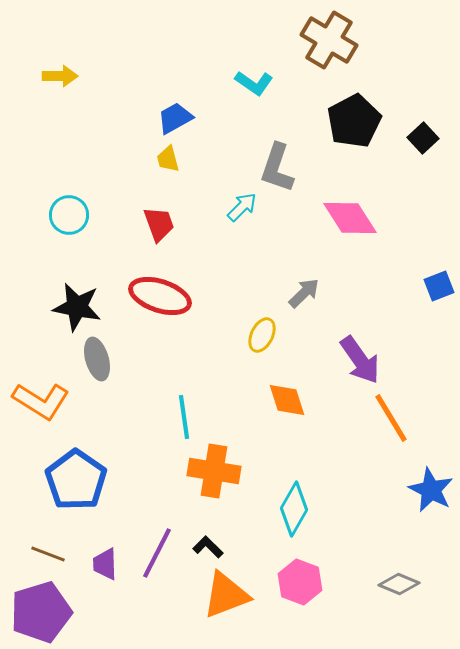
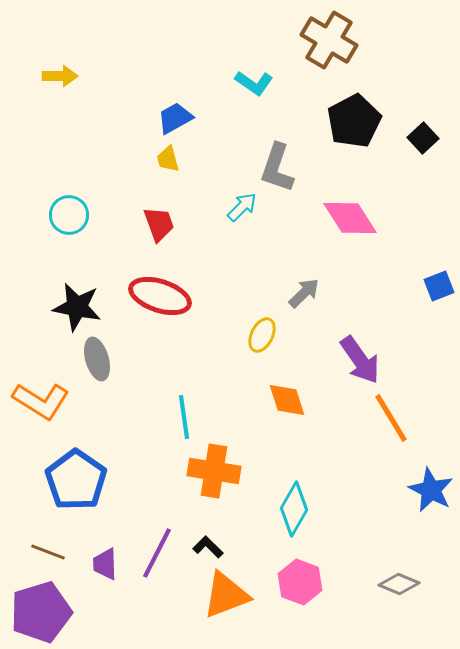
brown line: moved 2 px up
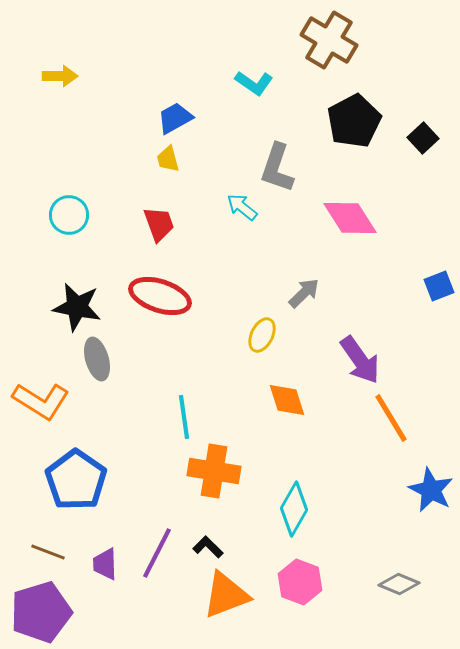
cyan arrow: rotated 96 degrees counterclockwise
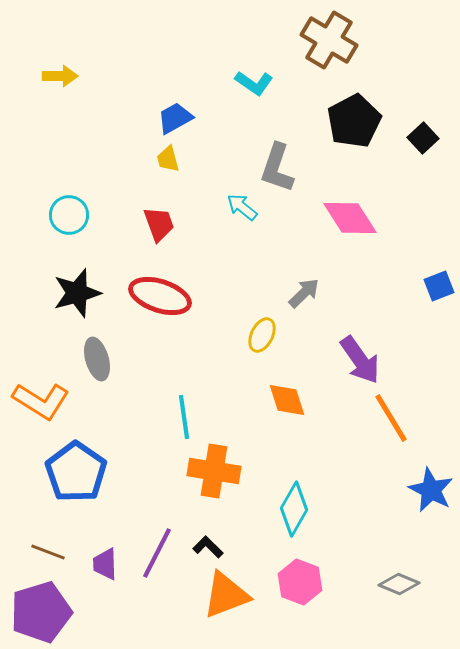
black star: moved 14 px up; rotated 27 degrees counterclockwise
blue pentagon: moved 8 px up
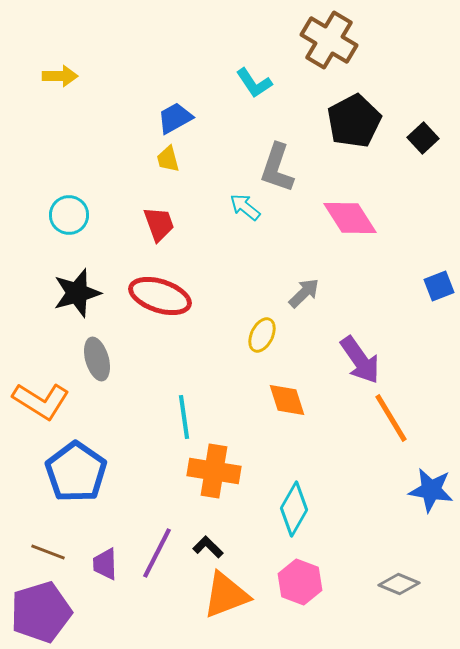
cyan L-shape: rotated 21 degrees clockwise
cyan arrow: moved 3 px right
blue star: rotated 18 degrees counterclockwise
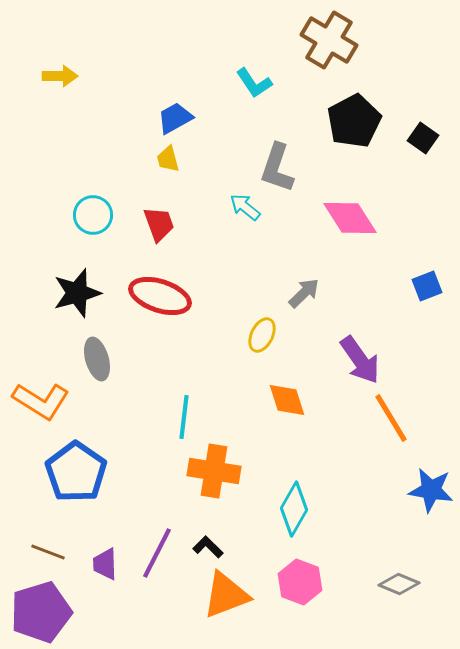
black square: rotated 12 degrees counterclockwise
cyan circle: moved 24 px right
blue square: moved 12 px left
cyan line: rotated 15 degrees clockwise
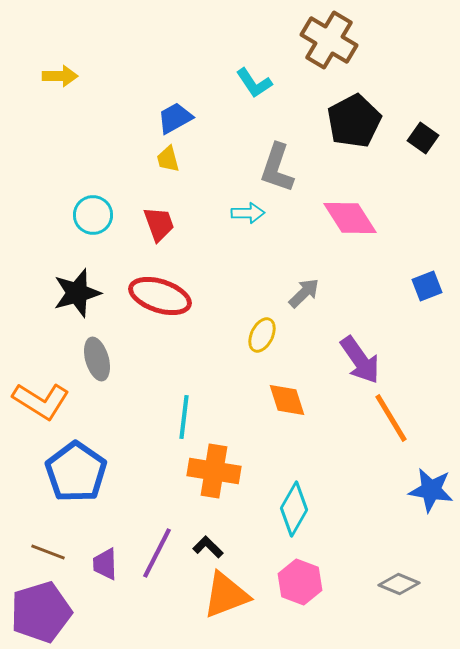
cyan arrow: moved 3 px right, 6 px down; rotated 140 degrees clockwise
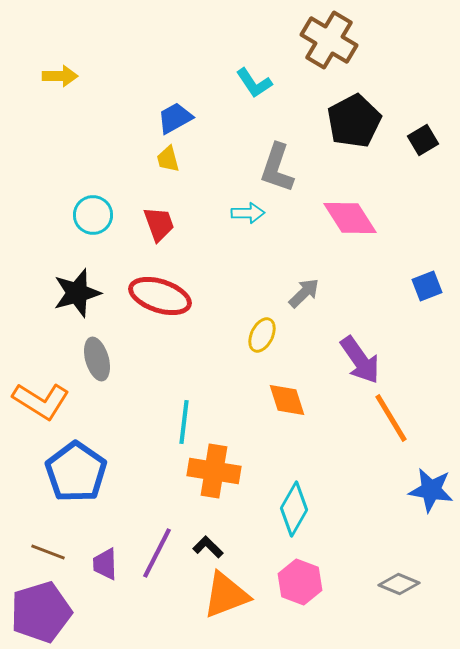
black square: moved 2 px down; rotated 24 degrees clockwise
cyan line: moved 5 px down
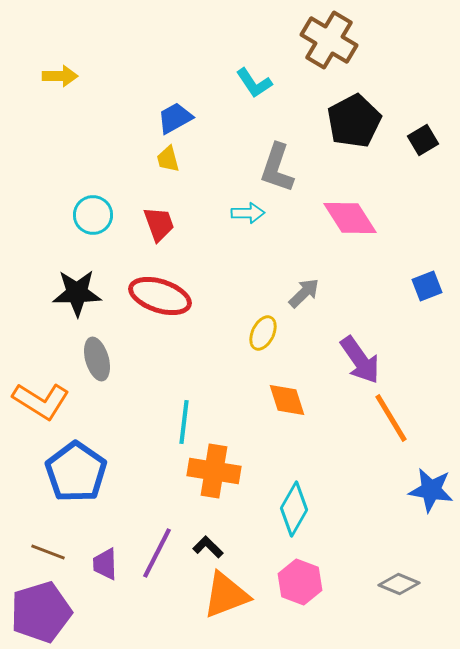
black star: rotated 15 degrees clockwise
yellow ellipse: moved 1 px right, 2 px up
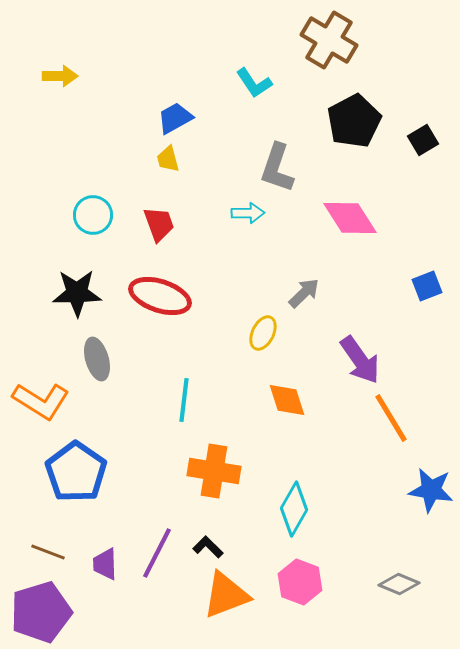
cyan line: moved 22 px up
